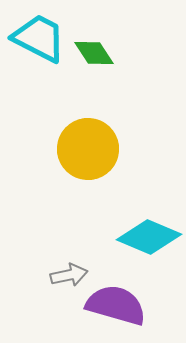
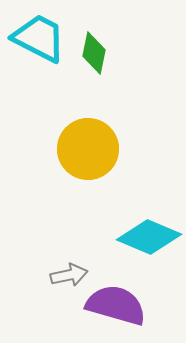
green diamond: rotated 45 degrees clockwise
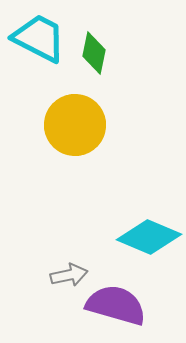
yellow circle: moved 13 px left, 24 px up
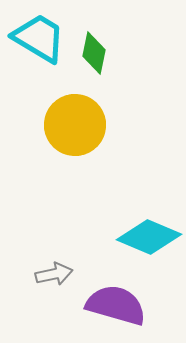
cyan trapezoid: rotated 4 degrees clockwise
gray arrow: moved 15 px left, 1 px up
